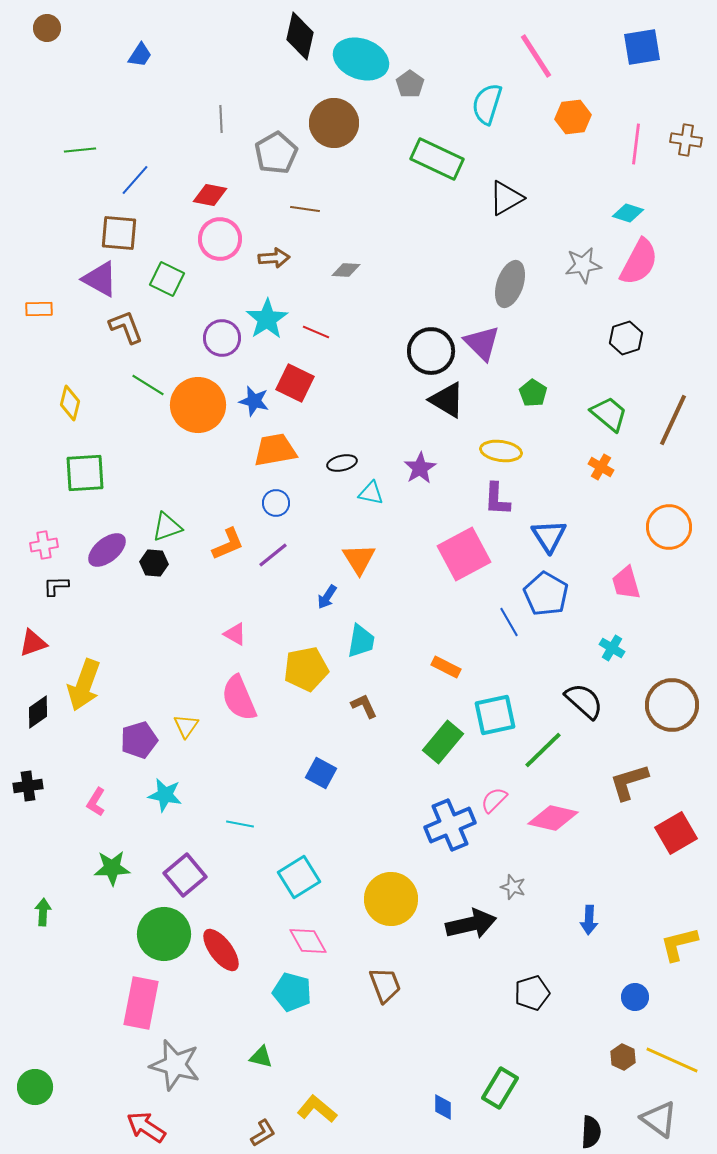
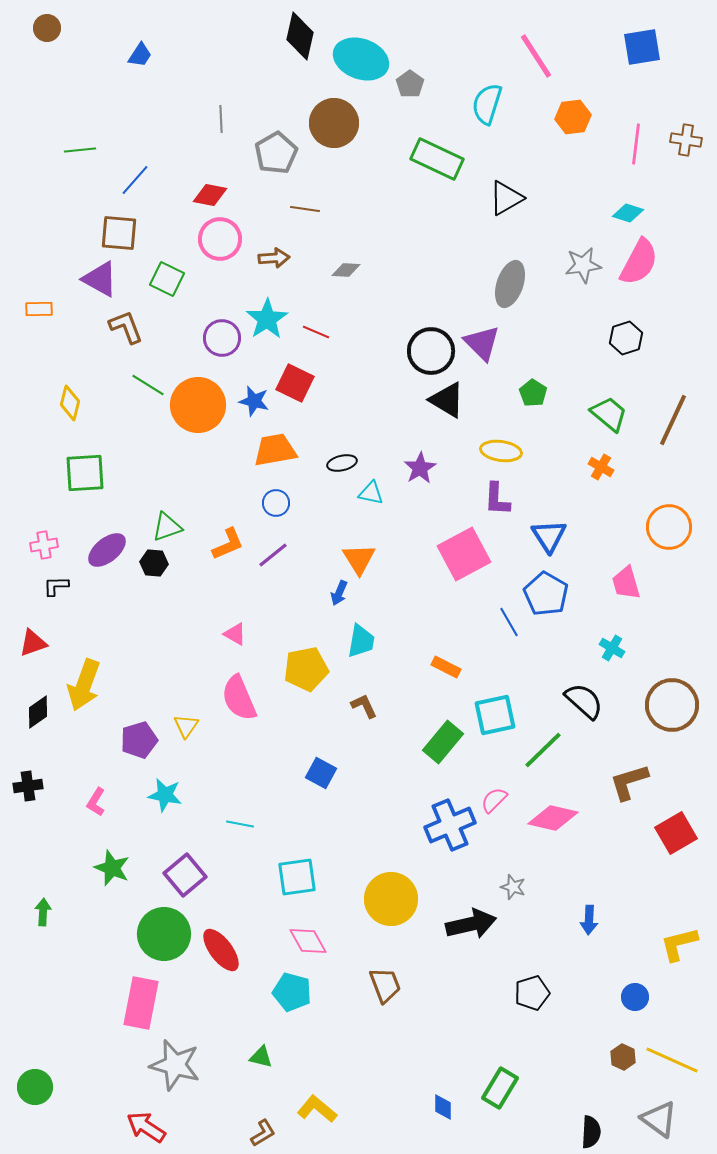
blue arrow at (327, 597): moved 12 px right, 4 px up; rotated 10 degrees counterclockwise
green star at (112, 868): rotated 24 degrees clockwise
cyan square at (299, 877): moved 2 px left; rotated 24 degrees clockwise
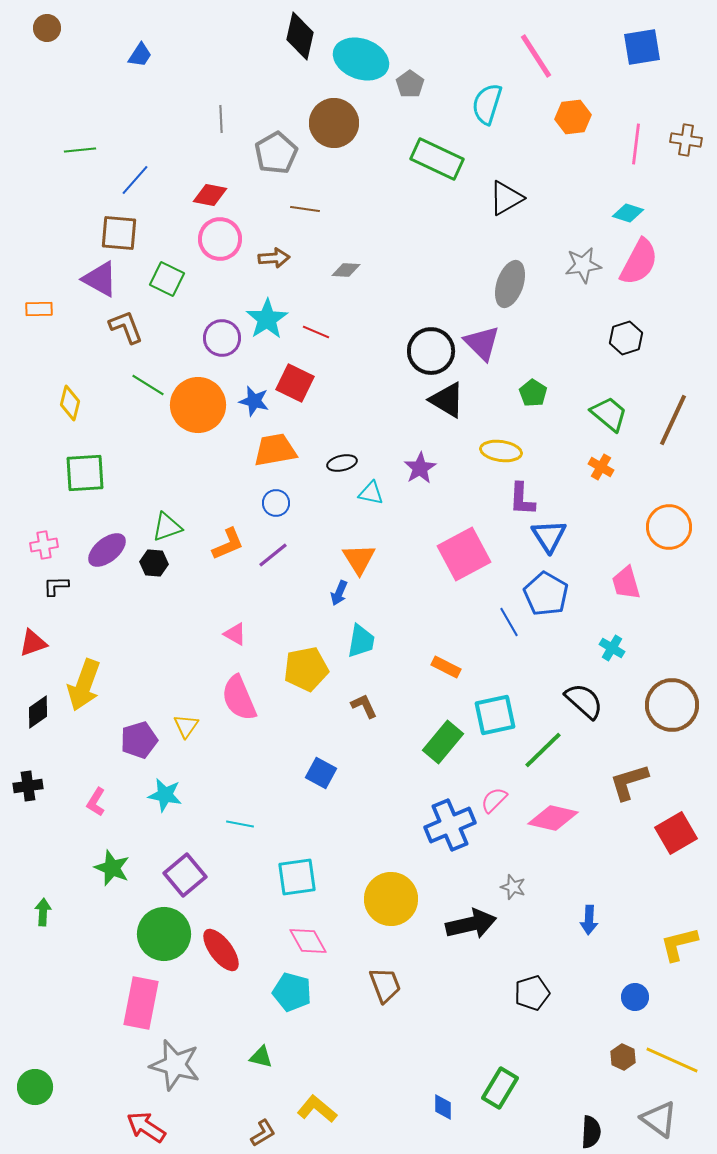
purple L-shape at (497, 499): moved 25 px right
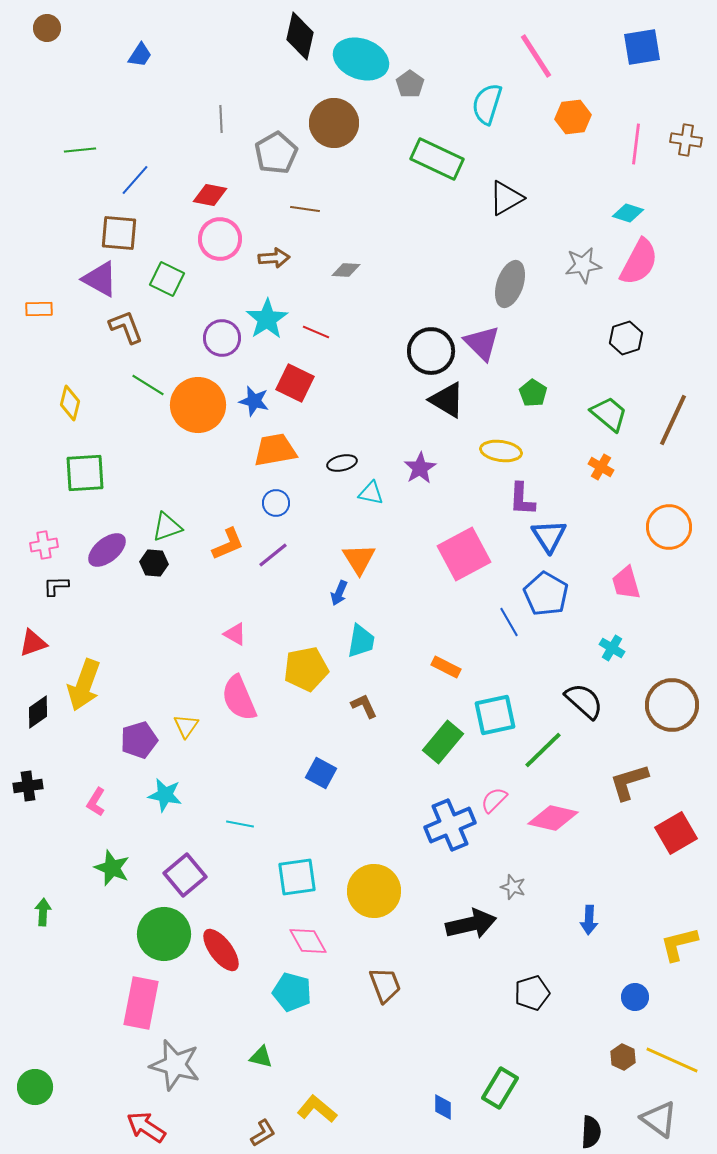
yellow circle at (391, 899): moved 17 px left, 8 px up
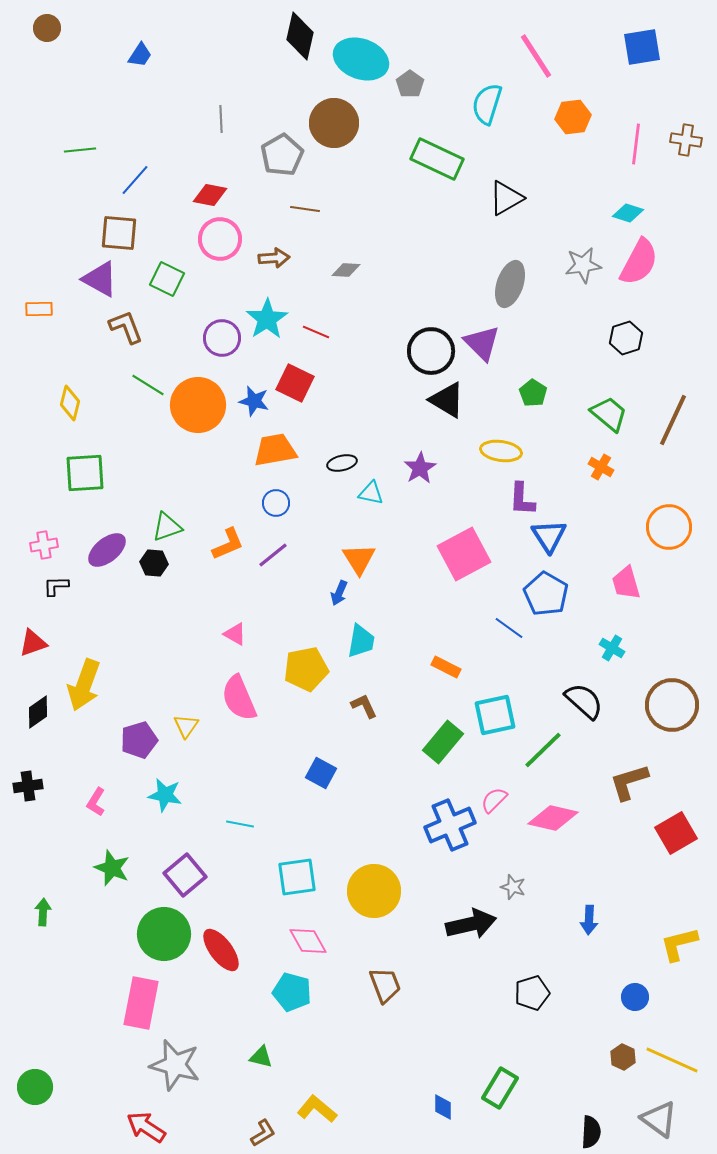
gray pentagon at (276, 153): moved 6 px right, 2 px down
blue line at (509, 622): moved 6 px down; rotated 24 degrees counterclockwise
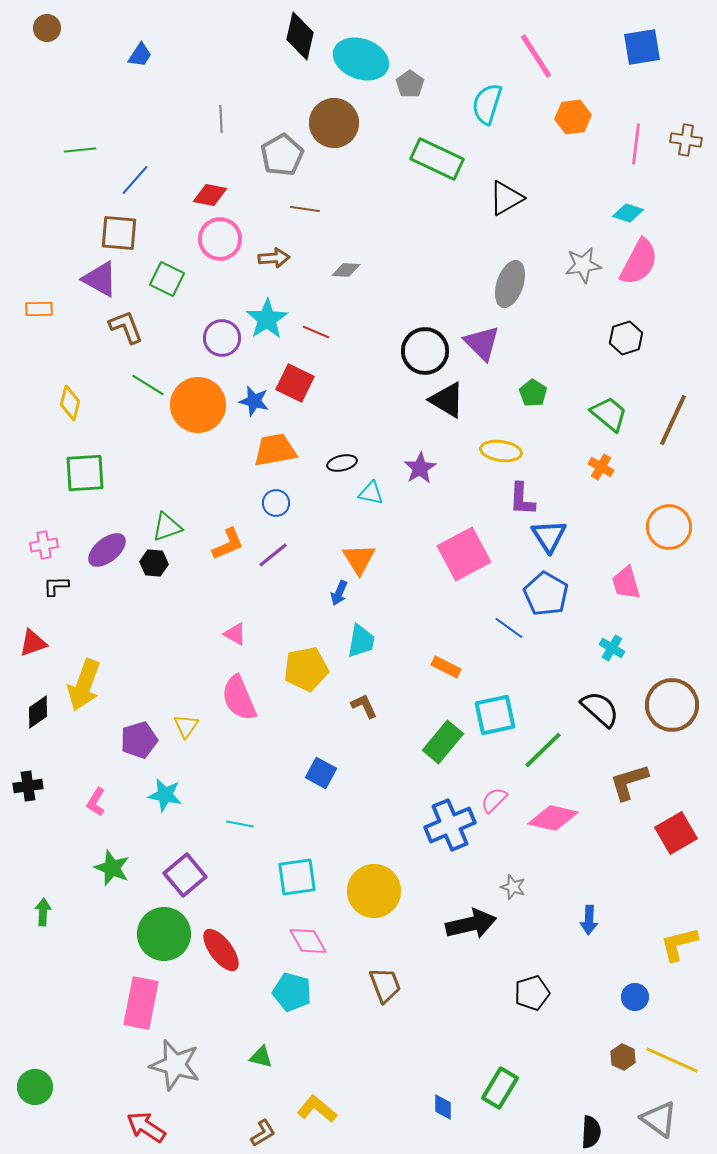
black circle at (431, 351): moved 6 px left
black semicircle at (584, 701): moved 16 px right, 8 px down
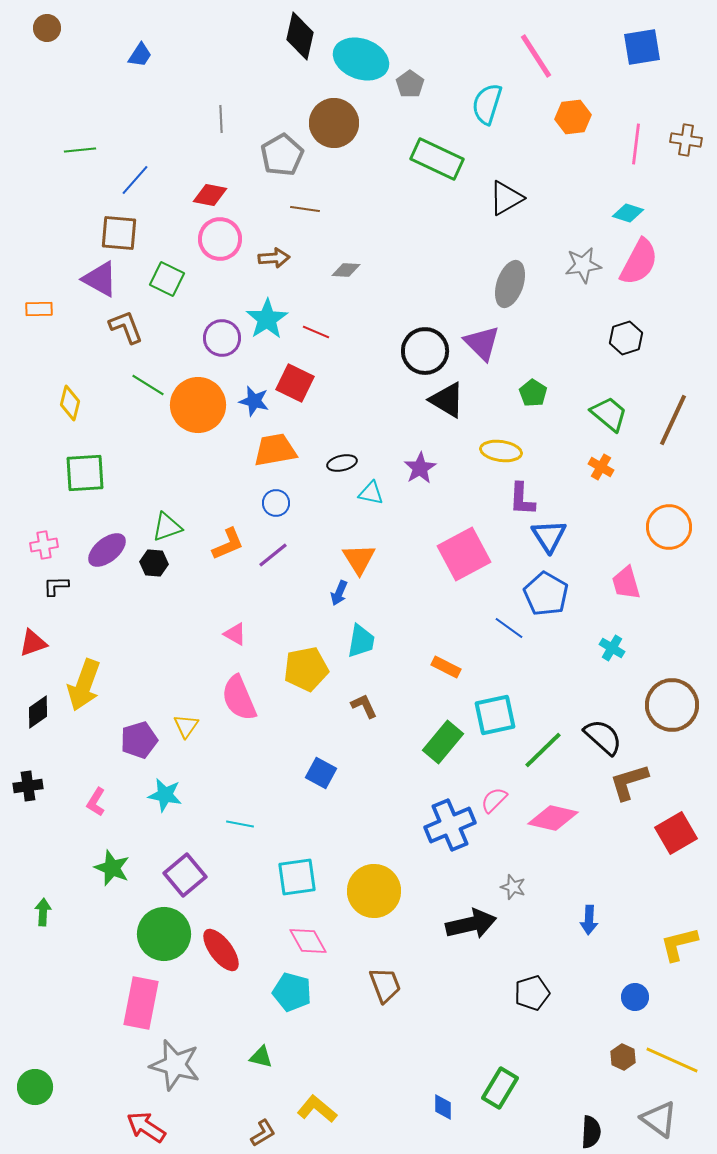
black semicircle at (600, 709): moved 3 px right, 28 px down
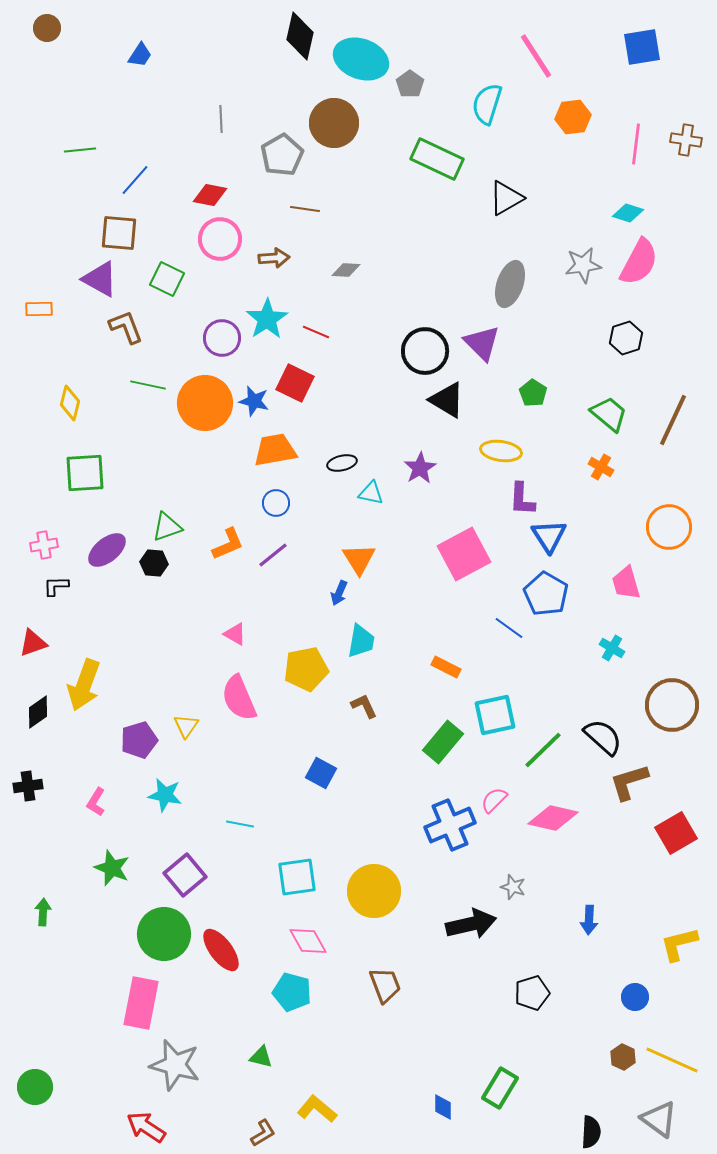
green line at (148, 385): rotated 20 degrees counterclockwise
orange circle at (198, 405): moved 7 px right, 2 px up
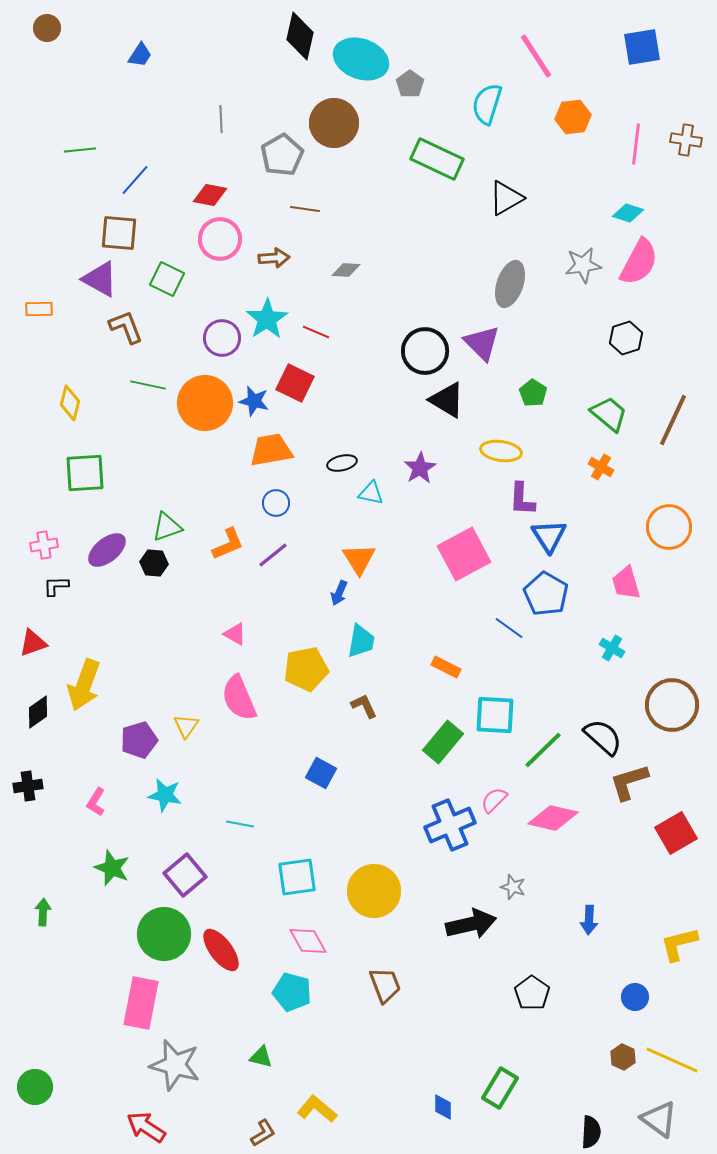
orange trapezoid at (275, 450): moved 4 px left
cyan square at (495, 715): rotated 15 degrees clockwise
black pentagon at (532, 993): rotated 20 degrees counterclockwise
